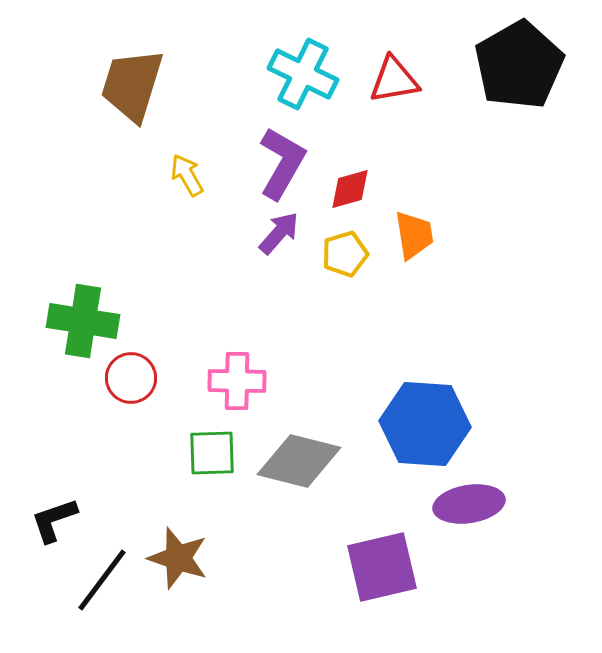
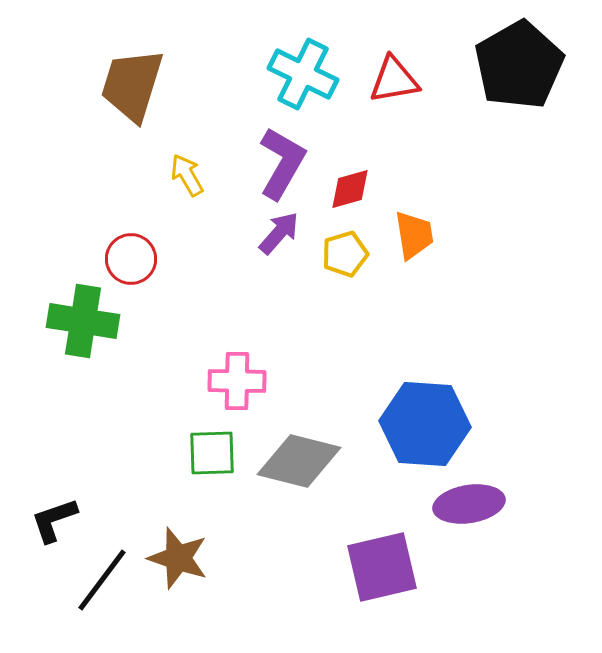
red circle: moved 119 px up
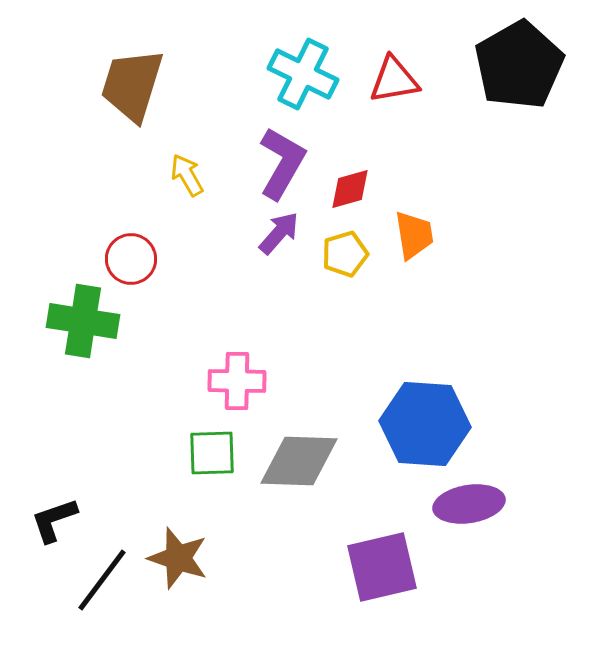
gray diamond: rotated 12 degrees counterclockwise
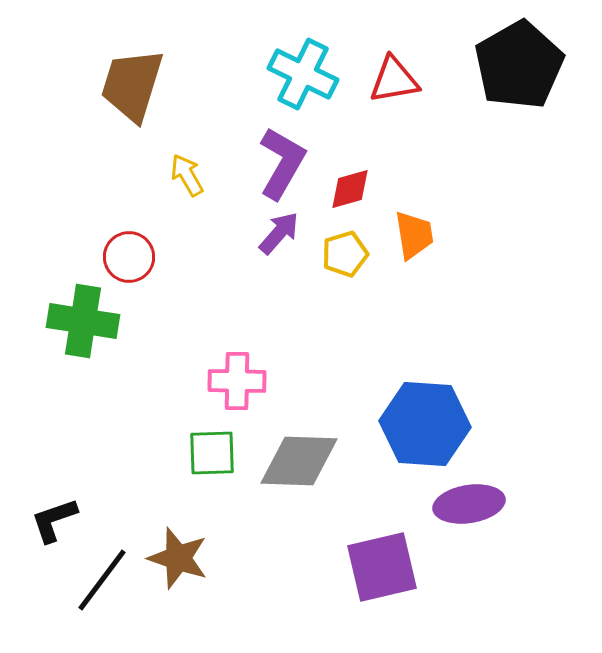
red circle: moved 2 px left, 2 px up
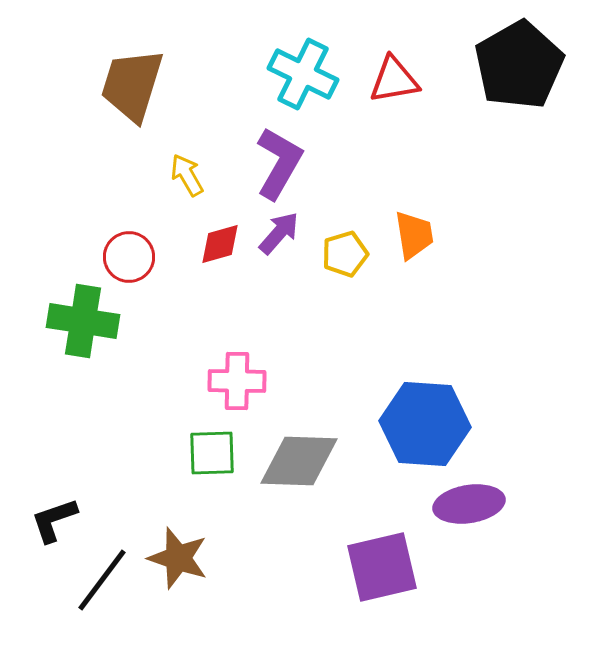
purple L-shape: moved 3 px left
red diamond: moved 130 px left, 55 px down
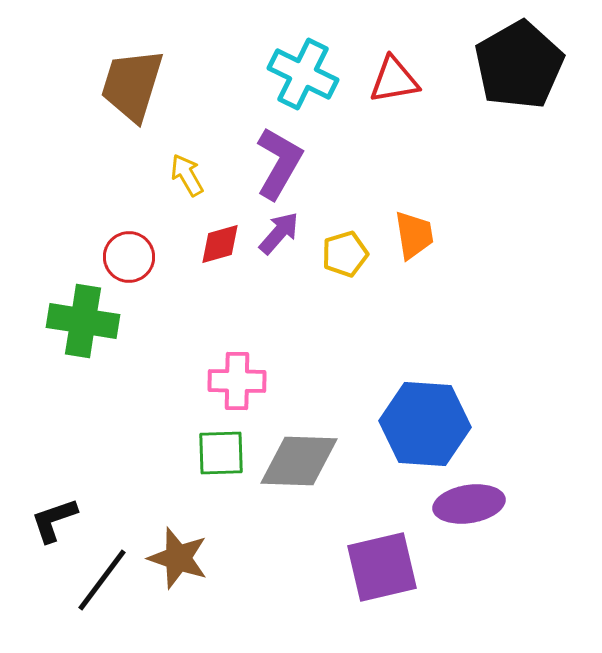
green square: moved 9 px right
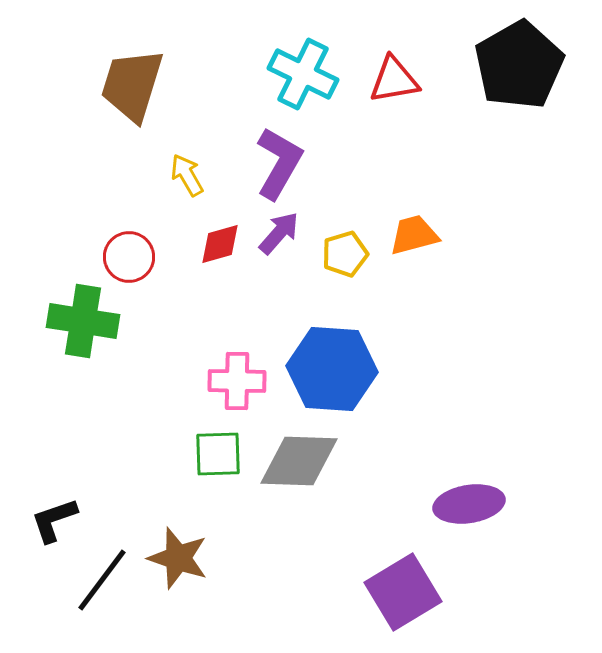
orange trapezoid: rotated 96 degrees counterclockwise
blue hexagon: moved 93 px left, 55 px up
green square: moved 3 px left, 1 px down
purple square: moved 21 px right, 25 px down; rotated 18 degrees counterclockwise
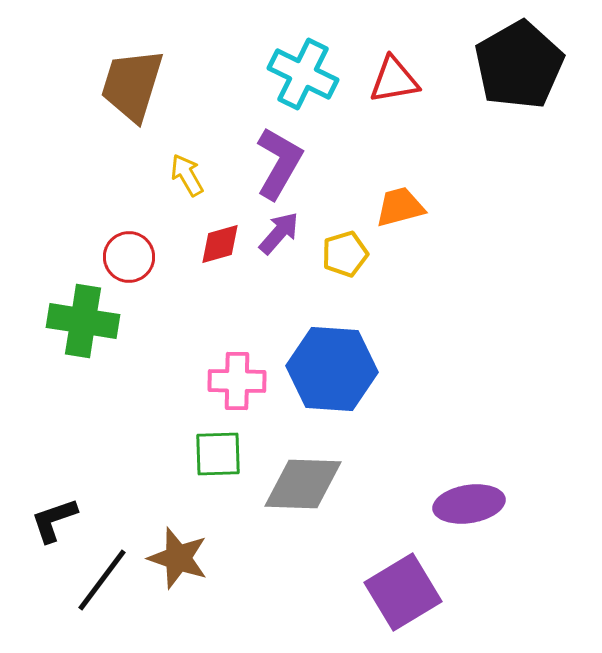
orange trapezoid: moved 14 px left, 28 px up
gray diamond: moved 4 px right, 23 px down
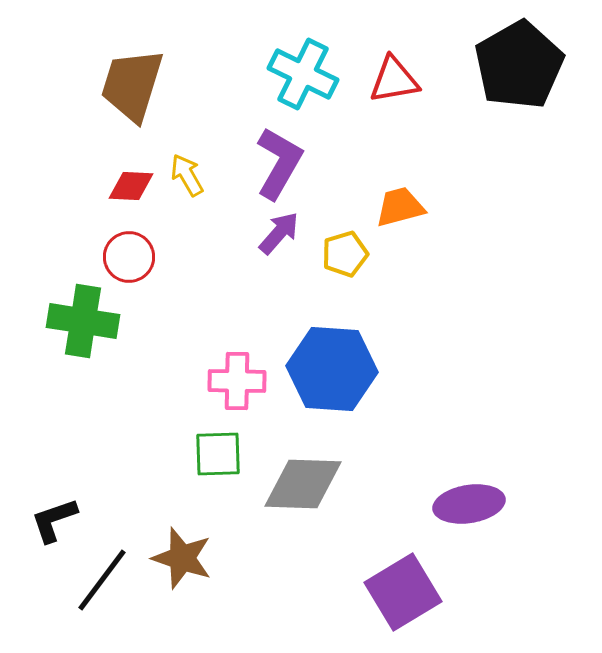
red diamond: moved 89 px left, 58 px up; rotated 18 degrees clockwise
brown star: moved 4 px right
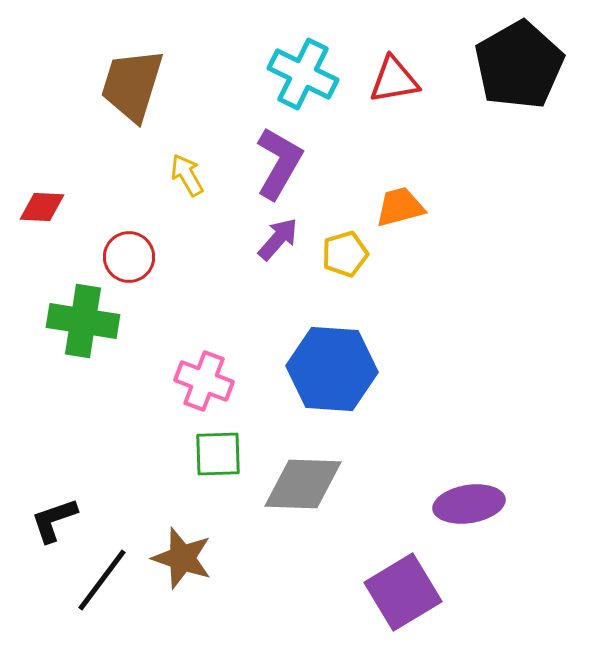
red diamond: moved 89 px left, 21 px down
purple arrow: moved 1 px left, 6 px down
pink cross: moved 33 px left; rotated 20 degrees clockwise
